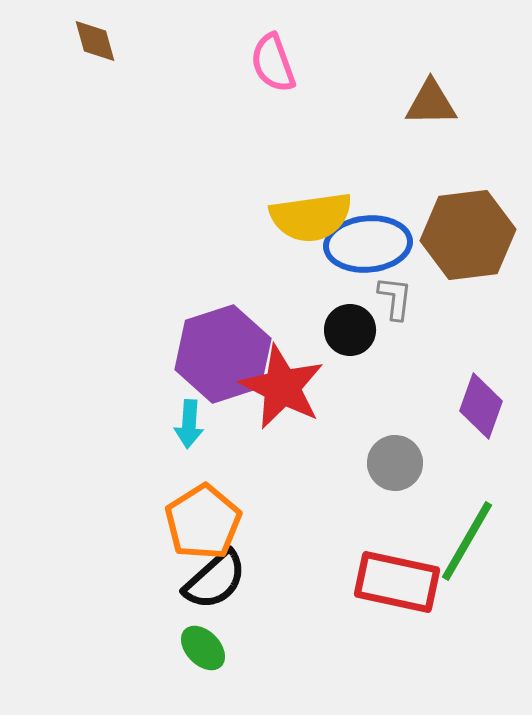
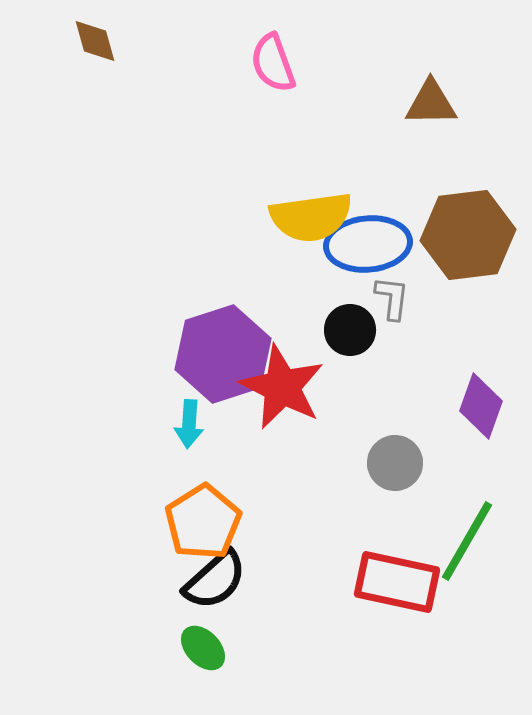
gray L-shape: moved 3 px left
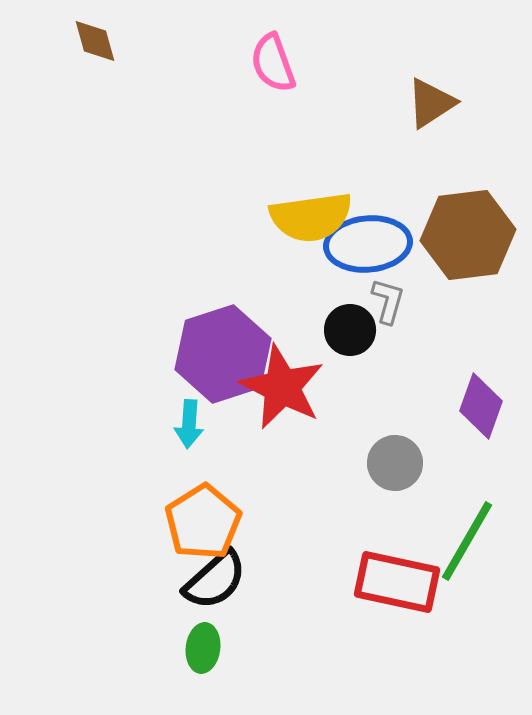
brown triangle: rotated 32 degrees counterclockwise
gray L-shape: moved 4 px left, 3 px down; rotated 9 degrees clockwise
green ellipse: rotated 51 degrees clockwise
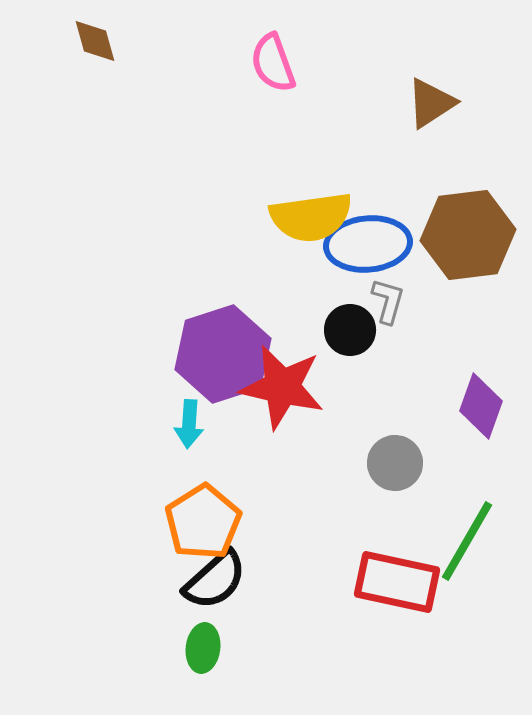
red star: rotated 14 degrees counterclockwise
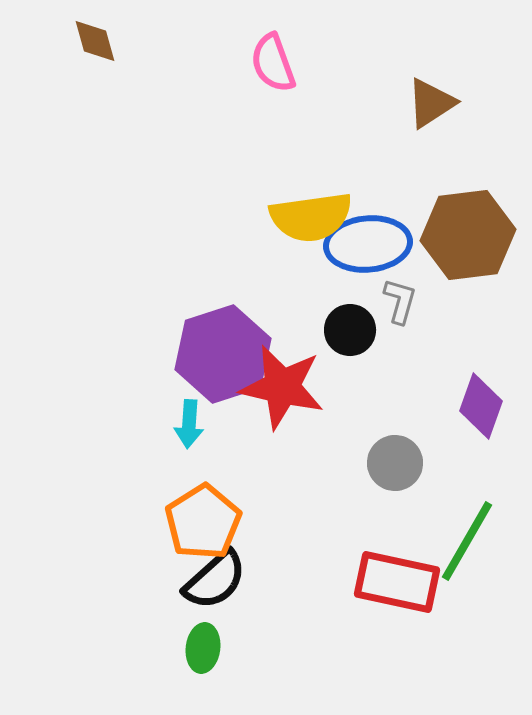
gray L-shape: moved 12 px right
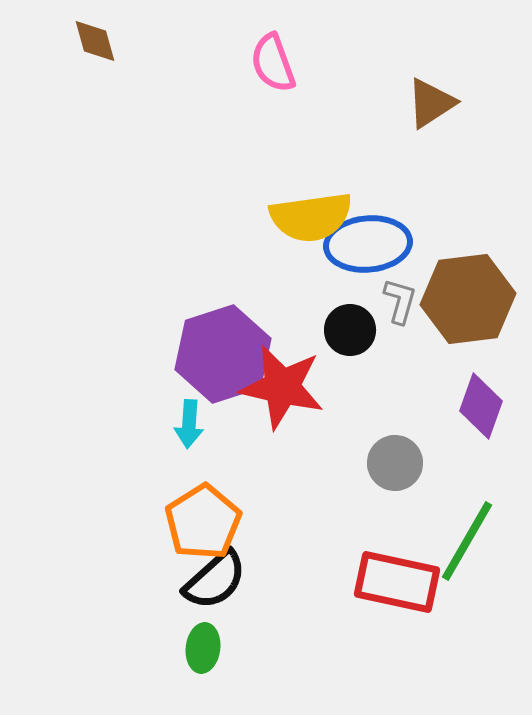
brown hexagon: moved 64 px down
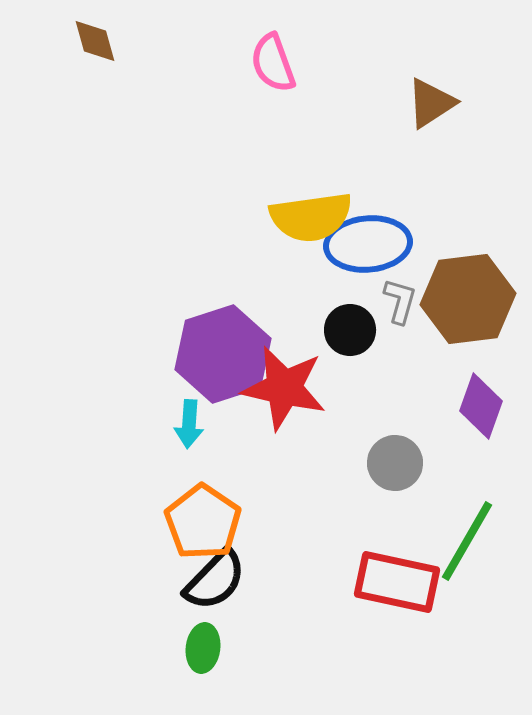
red star: moved 2 px right, 1 px down
orange pentagon: rotated 6 degrees counterclockwise
black semicircle: rotated 4 degrees counterclockwise
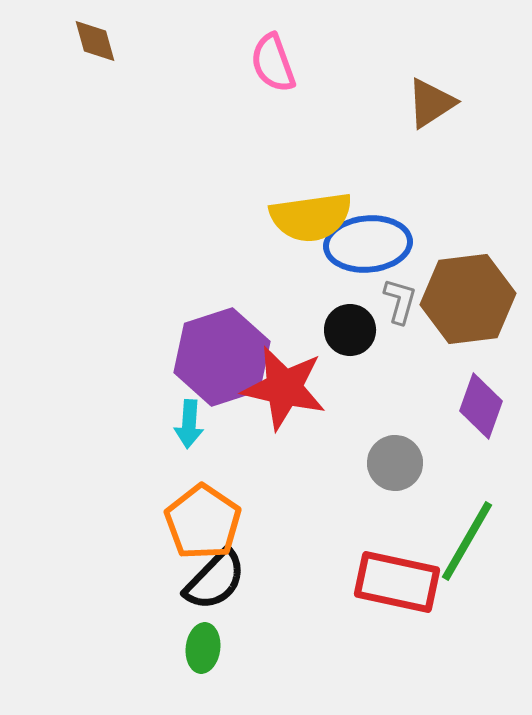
purple hexagon: moved 1 px left, 3 px down
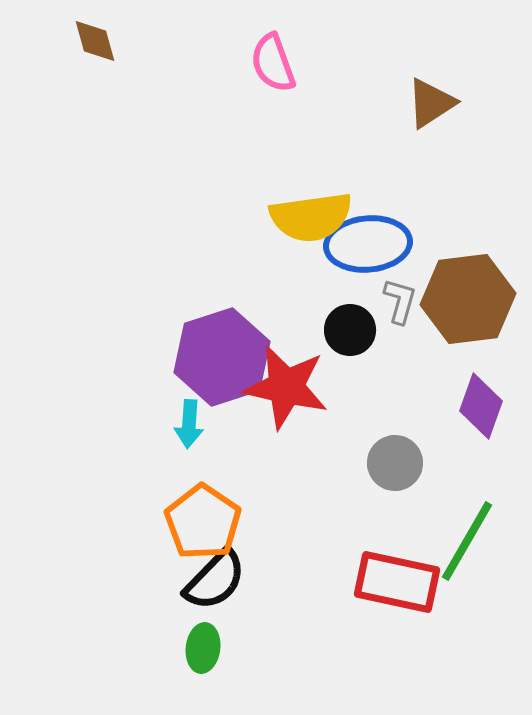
red star: moved 2 px right, 1 px up
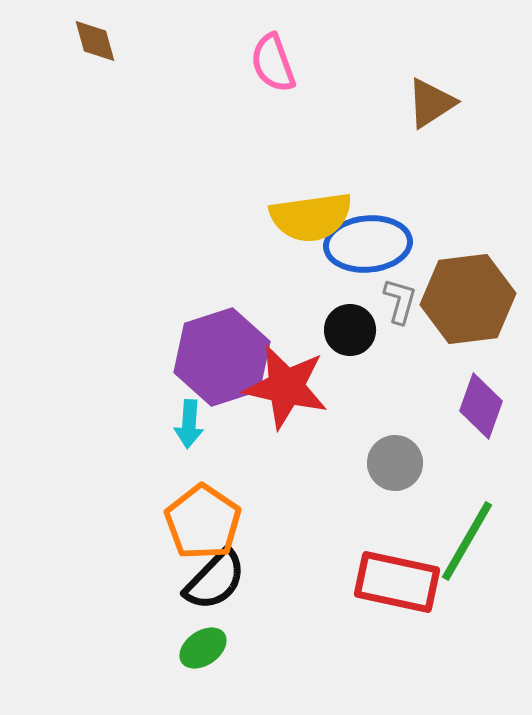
green ellipse: rotated 48 degrees clockwise
